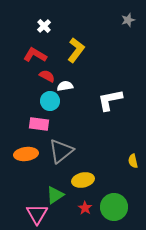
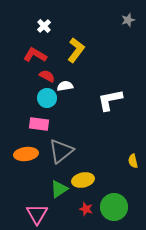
cyan circle: moved 3 px left, 3 px up
green triangle: moved 4 px right, 6 px up
red star: moved 1 px right, 1 px down; rotated 16 degrees counterclockwise
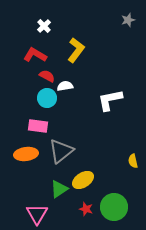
pink rectangle: moved 1 px left, 2 px down
yellow ellipse: rotated 20 degrees counterclockwise
